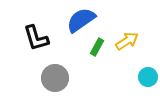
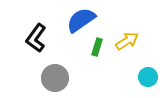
black L-shape: rotated 52 degrees clockwise
green rectangle: rotated 12 degrees counterclockwise
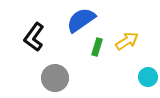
black L-shape: moved 2 px left, 1 px up
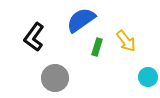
yellow arrow: moved 1 px left; rotated 85 degrees clockwise
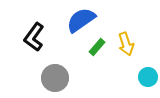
yellow arrow: moved 3 px down; rotated 20 degrees clockwise
green rectangle: rotated 24 degrees clockwise
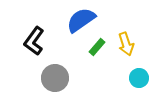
black L-shape: moved 4 px down
cyan circle: moved 9 px left, 1 px down
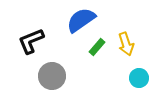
black L-shape: moved 3 px left; rotated 32 degrees clockwise
gray circle: moved 3 px left, 2 px up
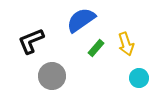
green rectangle: moved 1 px left, 1 px down
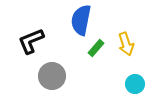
blue semicircle: rotated 44 degrees counterclockwise
cyan circle: moved 4 px left, 6 px down
